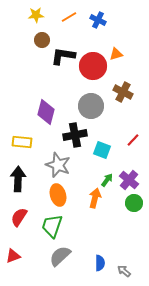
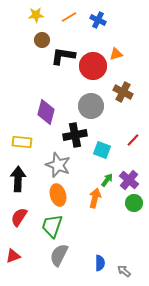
gray semicircle: moved 1 px left, 1 px up; rotated 20 degrees counterclockwise
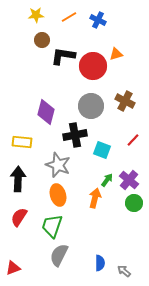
brown cross: moved 2 px right, 9 px down
red triangle: moved 12 px down
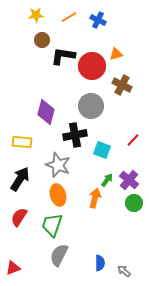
red circle: moved 1 px left
brown cross: moved 3 px left, 16 px up
black arrow: moved 2 px right; rotated 30 degrees clockwise
green trapezoid: moved 1 px up
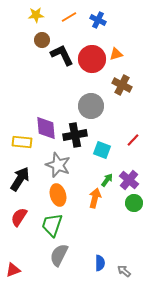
black L-shape: moved 1 px left, 1 px up; rotated 55 degrees clockwise
red circle: moved 7 px up
purple diamond: moved 16 px down; rotated 20 degrees counterclockwise
red triangle: moved 2 px down
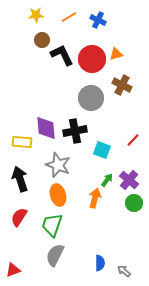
gray circle: moved 8 px up
black cross: moved 4 px up
black arrow: rotated 50 degrees counterclockwise
gray semicircle: moved 4 px left
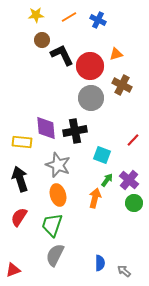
red circle: moved 2 px left, 7 px down
cyan square: moved 5 px down
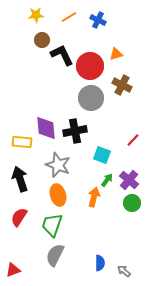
orange arrow: moved 1 px left, 1 px up
green circle: moved 2 px left
